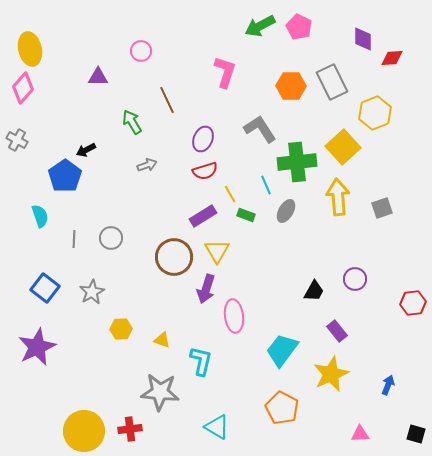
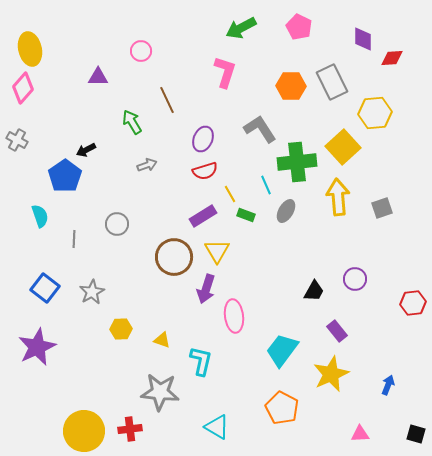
green arrow at (260, 26): moved 19 px left, 2 px down
yellow hexagon at (375, 113): rotated 16 degrees clockwise
gray circle at (111, 238): moved 6 px right, 14 px up
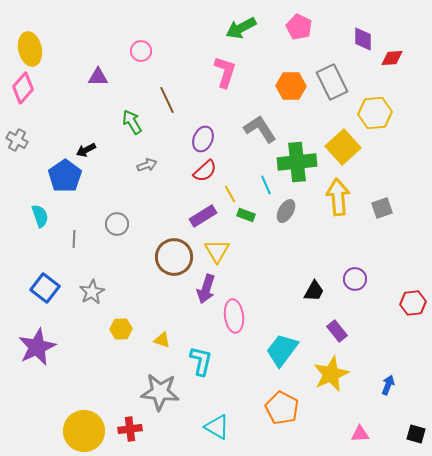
red semicircle at (205, 171): rotated 25 degrees counterclockwise
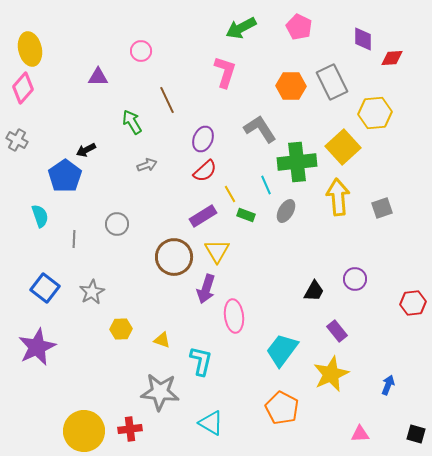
cyan triangle at (217, 427): moved 6 px left, 4 px up
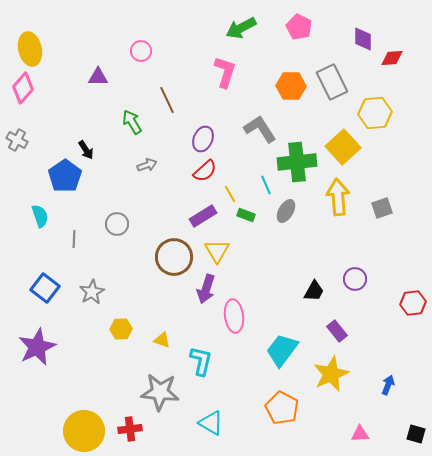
black arrow at (86, 150): rotated 96 degrees counterclockwise
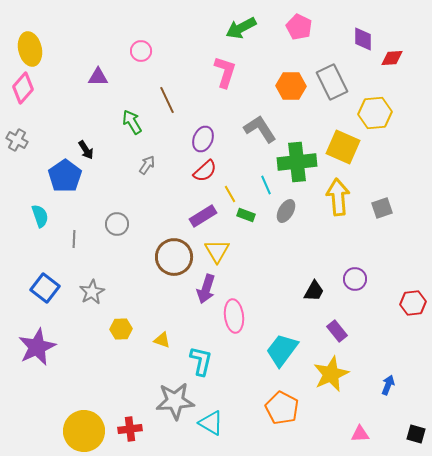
yellow square at (343, 147): rotated 24 degrees counterclockwise
gray arrow at (147, 165): rotated 36 degrees counterclockwise
gray star at (160, 392): moved 15 px right, 9 px down; rotated 9 degrees counterclockwise
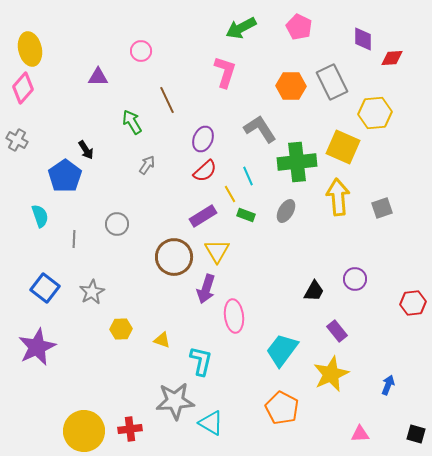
cyan line at (266, 185): moved 18 px left, 9 px up
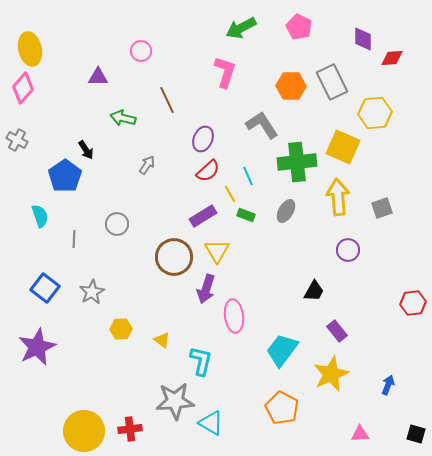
green arrow at (132, 122): moved 9 px left, 4 px up; rotated 45 degrees counterclockwise
gray L-shape at (260, 129): moved 2 px right, 4 px up
red semicircle at (205, 171): moved 3 px right
purple circle at (355, 279): moved 7 px left, 29 px up
yellow triangle at (162, 340): rotated 18 degrees clockwise
